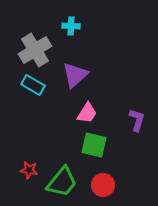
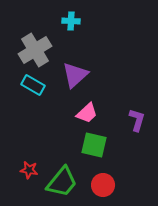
cyan cross: moved 5 px up
pink trapezoid: rotated 15 degrees clockwise
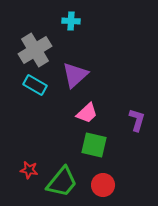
cyan rectangle: moved 2 px right
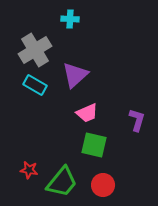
cyan cross: moved 1 px left, 2 px up
pink trapezoid: rotated 20 degrees clockwise
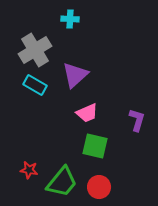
green square: moved 1 px right, 1 px down
red circle: moved 4 px left, 2 px down
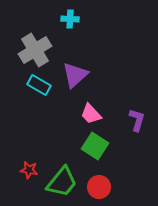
cyan rectangle: moved 4 px right
pink trapezoid: moved 4 px right, 1 px down; rotated 70 degrees clockwise
green square: rotated 20 degrees clockwise
